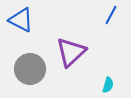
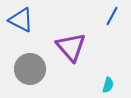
blue line: moved 1 px right, 1 px down
purple triangle: moved 5 px up; rotated 28 degrees counterclockwise
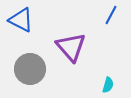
blue line: moved 1 px left, 1 px up
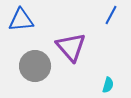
blue triangle: rotated 32 degrees counterclockwise
gray circle: moved 5 px right, 3 px up
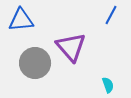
gray circle: moved 3 px up
cyan semicircle: rotated 35 degrees counterclockwise
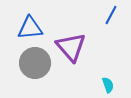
blue triangle: moved 9 px right, 8 px down
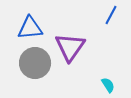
purple triangle: moved 1 px left; rotated 16 degrees clockwise
cyan semicircle: rotated 14 degrees counterclockwise
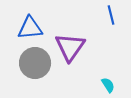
blue line: rotated 42 degrees counterclockwise
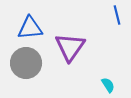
blue line: moved 6 px right
gray circle: moved 9 px left
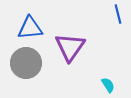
blue line: moved 1 px right, 1 px up
